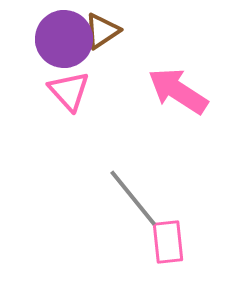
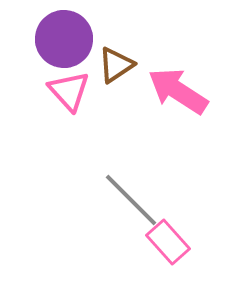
brown triangle: moved 14 px right, 34 px down
gray line: moved 2 px left, 2 px down; rotated 6 degrees counterclockwise
pink rectangle: rotated 36 degrees counterclockwise
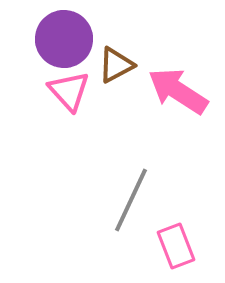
brown triangle: rotated 6 degrees clockwise
gray line: rotated 70 degrees clockwise
pink rectangle: moved 8 px right, 4 px down; rotated 21 degrees clockwise
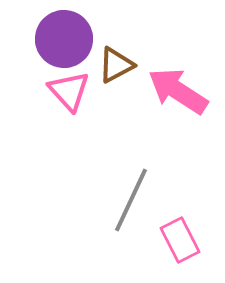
pink rectangle: moved 4 px right, 6 px up; rotated 6 degrees counterclockwise
